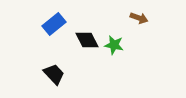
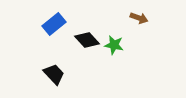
black diamond: rotated 15 degrees counterclockwise
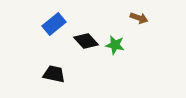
black diamond: moved 1 px left, 1 px down
green star: moved 1 px right
black trapezoid: rotated 35 degrees counterclockwise
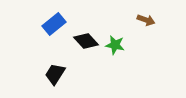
brown arrow: moved 7 px right, 2 px down
black trapezoid: moved 1 px right; rotated 70 degrees counterclockwise
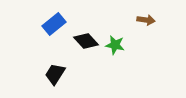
brown arrow: rotated 12 degrees counterclockwise
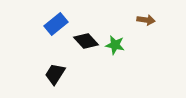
blue rectangle: moved 2 px right
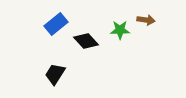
green star: moved 5 px right, 15 px up; rotated 12 degrees counterclockwise
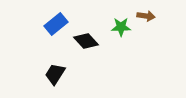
brown arrow: moved 4 px up
green star: moved 1 px right, 3 px up
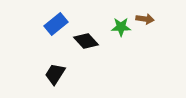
brown arrow: moved 1 px left, 3 px down
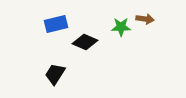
blue rectangle: rotated 25 degrees clockwise
black diamond: moved 1 px left, 1 px down; rotated 25 degrees counterclockwise
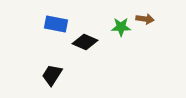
blue rectangle: rotated 25 degrees clockwise
black trapezoid: moved 3 px left, 1 px down
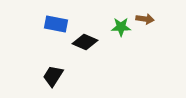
black trapezoid: moved 1 px right, 1 px down
